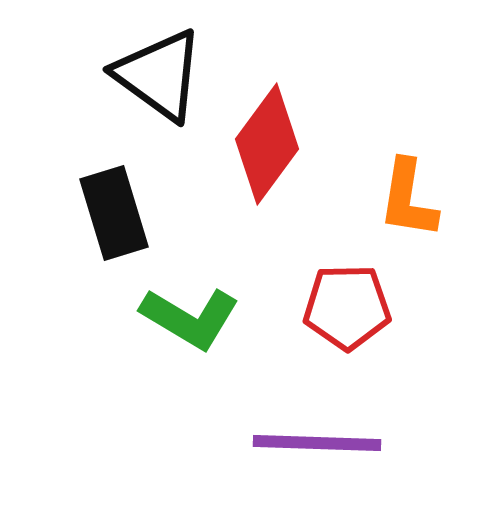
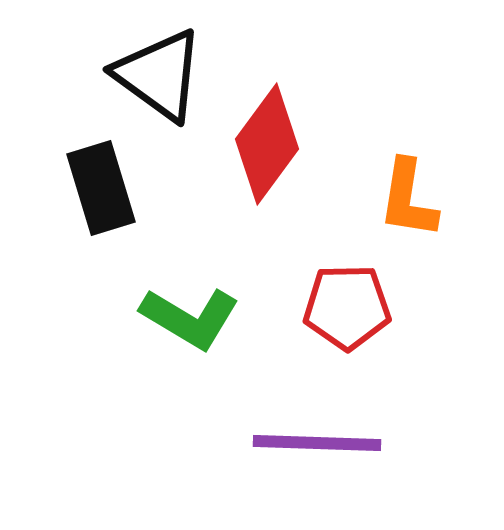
black rectangle: moved 13 px left, 25 px up
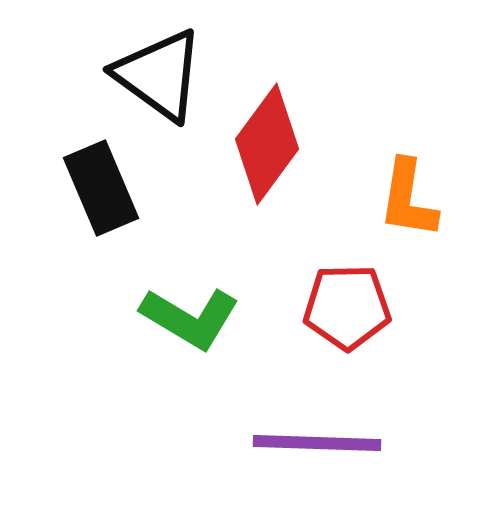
black rectangle: rotated 6 degrees counterclockwise
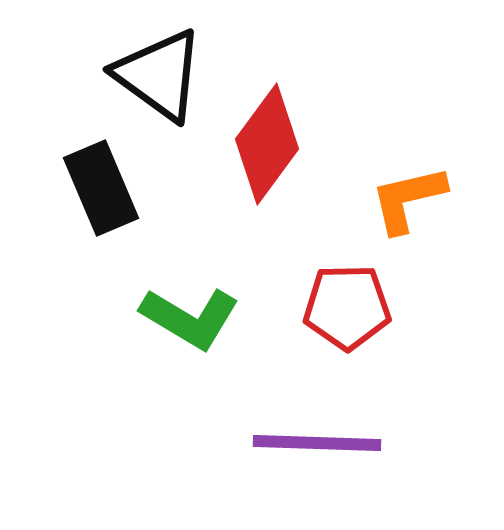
orange L-shape: rotated 68 degrees clockwise
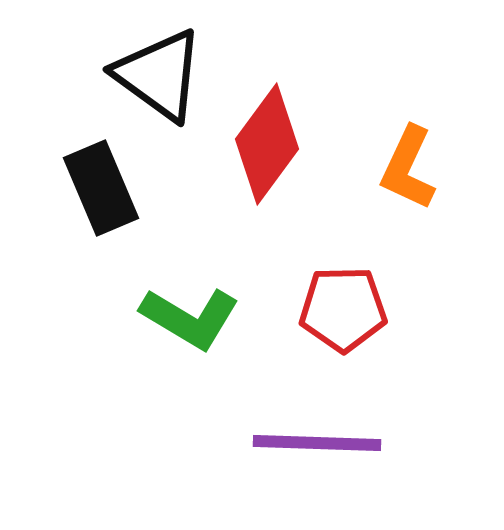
orange L-shape: moved 31 px up; rotated 52 degrees counterclockwise
red pentagon: moved 4 px left, 2 px down
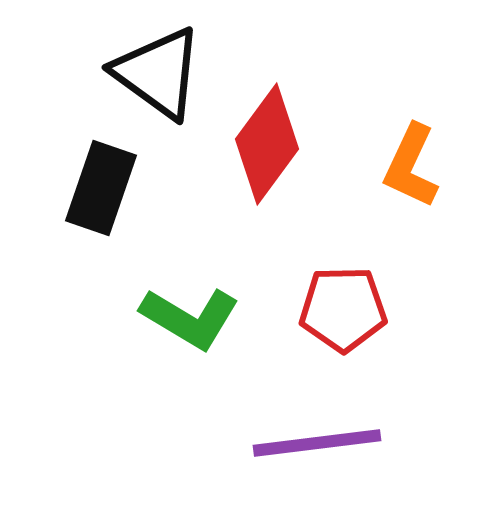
black triangle: moved 1 px left, 2 px up
orange L-shape: moved 3 px right, 2 px up
black rectangle: rotated 42 degrees clockwise
purple line: rotated 9 degrees counterclockwise
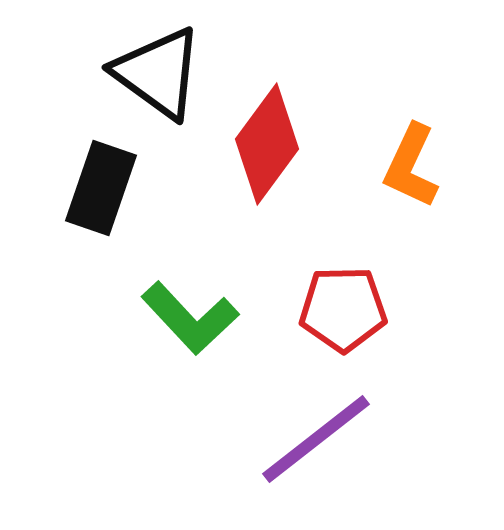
green L-shape: rotated 16 degrees clockwise
purple line: moved 1 px left, 4 px up; rotated 31 degrees counterclockwise
